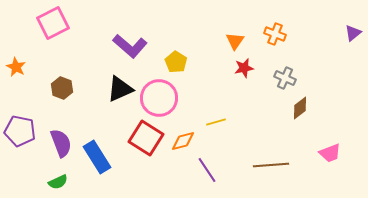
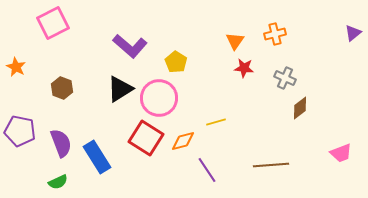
orange cross: rotated 35 degrees counterclockwise
red star: rotated 18 degrees clockwise
black triangle: rotated 8 degrees counterclockwise
pink trapezoid: moved 11 px right
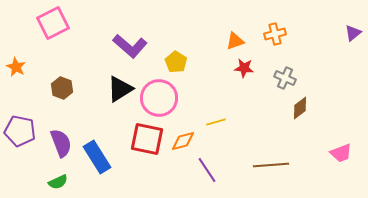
orange triangle: rotated 36 degrees clockwise
red square: moved 1 px right, 1 px down; rotated 20 degrees counterclockwise
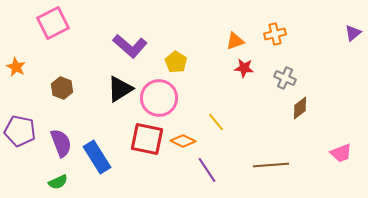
yellow line: rotated 66 degrees clockwise
orange diamond: rotated 40 degrees clockwise
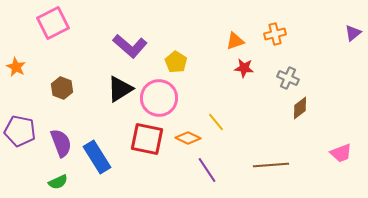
gray cross: moved 3 px right
orange diamond: moved 5 px right, 3 px up
